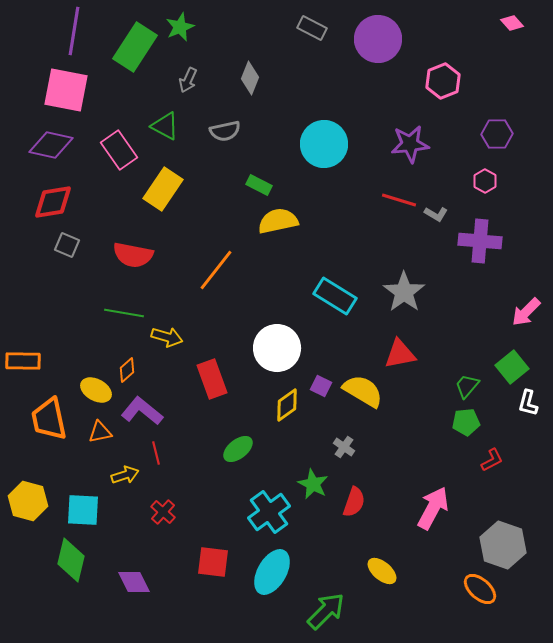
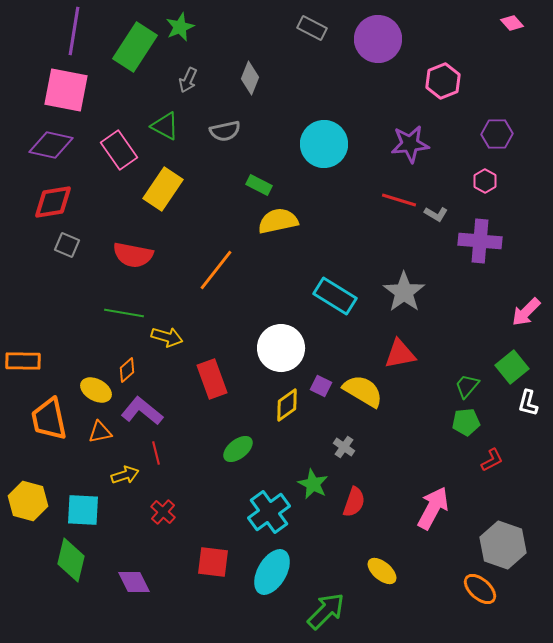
white circle at (277, 348): moved 4 px right
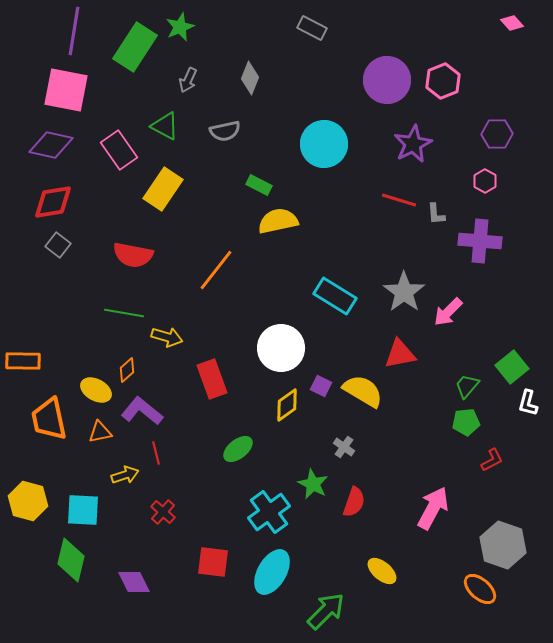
purple circle at (378, 39): moved 9 px right, 41 px down
purple star at (410, 144): moved 3 px right; rotated 21 degrees counterclockwise
gray L-shape at (436, 214): rotated 55 degrees clockwise
gray square at (67, 245): moved 9 px left; rotated 15 degrees clockwise
pink arrow at (526, 312): moved 78 px left
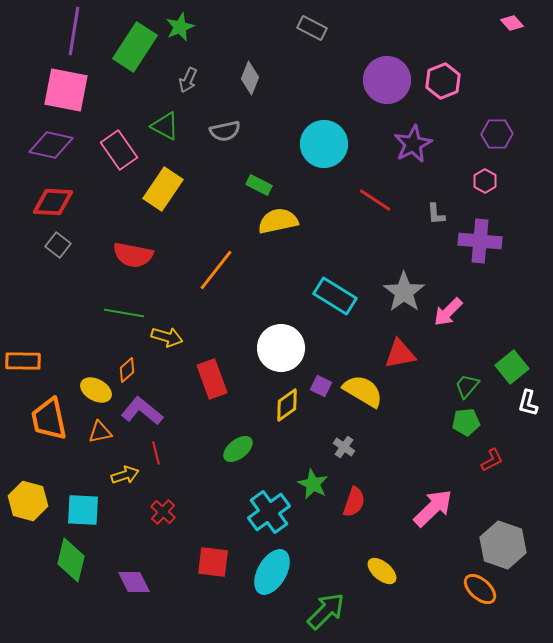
red line at (399, 200): moved 24 px left; rotated 16 degrees clockwise
red diamond at (53, 202): rotated 12 degrees clockwise
pink arrow at (433, 508): rotated 18 degrees clockwise
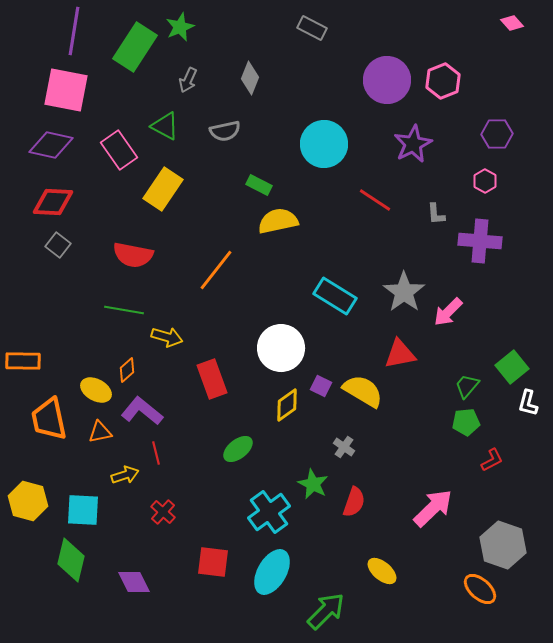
green line at (124, 313): moved 3 px up
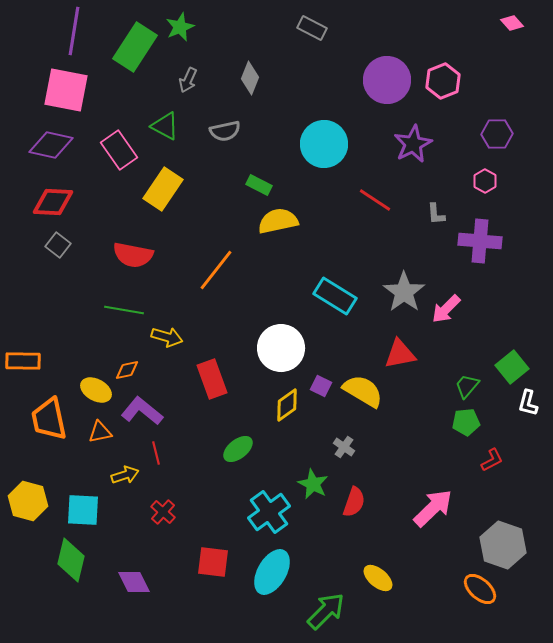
pink arrow at (448, 312): moved 2 px left, 3 px up
orange diamond at (127, 370): rotated 30 degrees clockwise
yellow ellipse at (382, 571): moved 4 px left, 7 px down
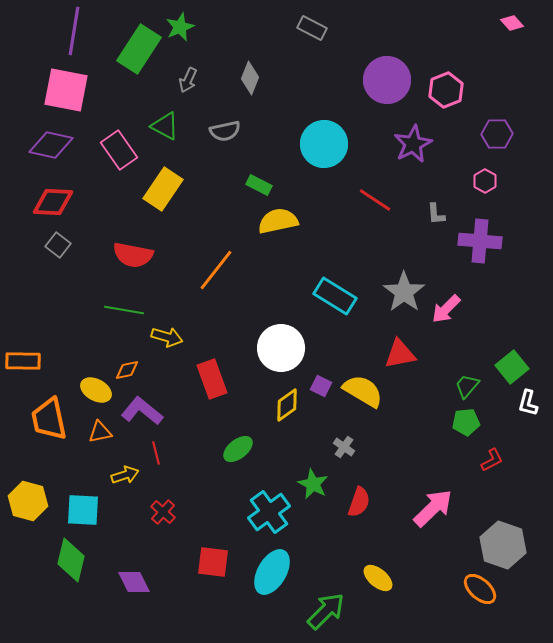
green rectangle at (135, 47): moved 4 px right, 2 px down
pink hexagon at (443, 81): moved 3 px right, 9 px down
red semicircle at (354, 502): moved 5 px right
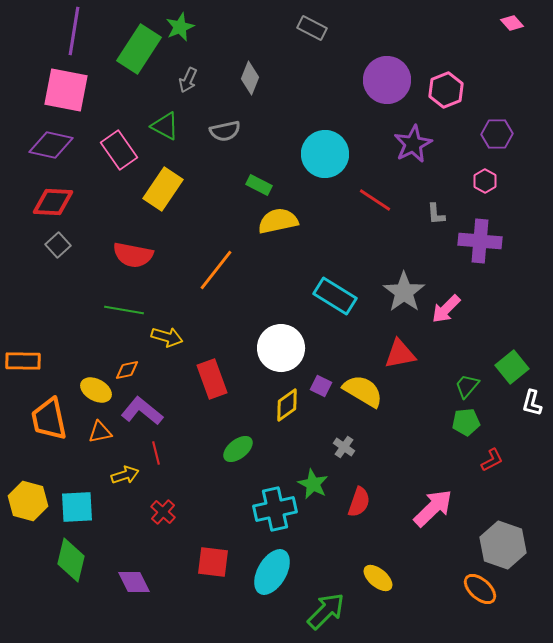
cyan circle at (324, 144): moved 1 px right, 10 px down
gray square at (58, 245): rotated 10 degrees clockwise
white L-shape at (528, 403): moved 4 px right
cyan square at (83, 510): moved 6 px left, 3 px up; rotated 6 degrees counterclockwise
cyan cross at (269, 512): moved 6 px right, 3 px up; rotated 24 degrees clockwise
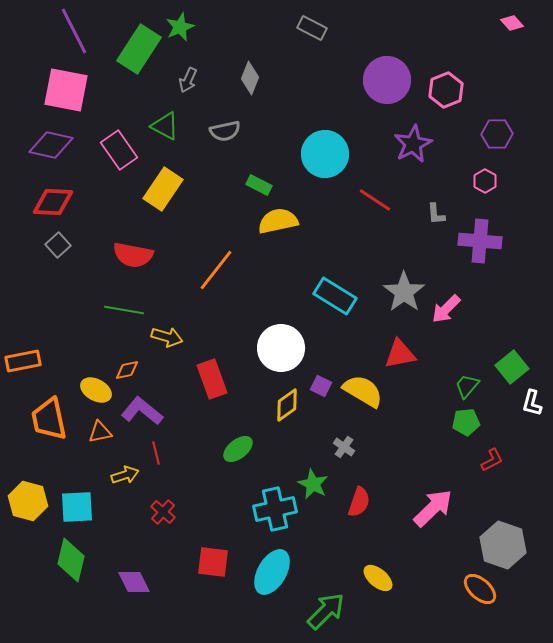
purple line at (74, 31): rotated 36 degrees counterclockwise
orange rectangle at (23, 361): rotated 12 degrees counterclockwise
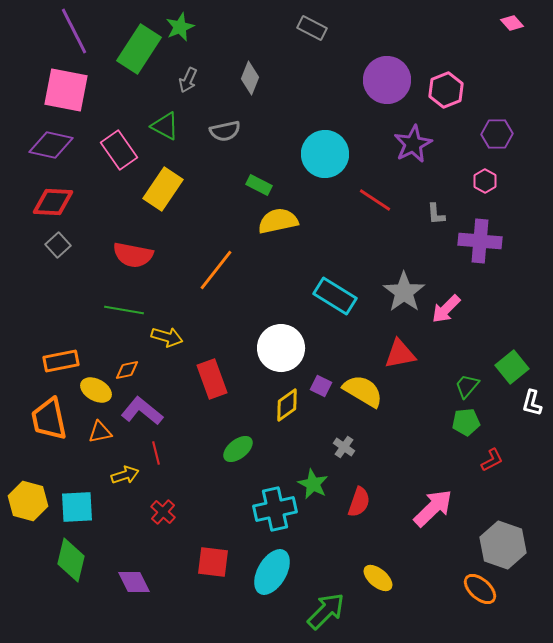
orange rectangle at (23, 361): moved 38 px right
